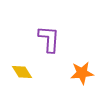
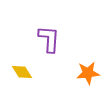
orange star: moved 6 px right
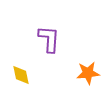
yellow diamond: moved 1 px left, 3 px down; rotated 20 degrees clockwise
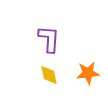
yellow diamond: moved 28 px right
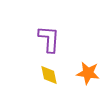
orange star: rotated 15 degrees clockwise
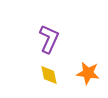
purple L-shape: rotated 20 degrees clockwise
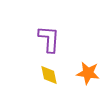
purple L-shape: rotated 20 degrees counterclockwise
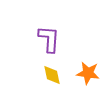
yellow diamond: moved 3 px right
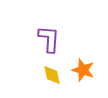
orange star: moved 5 px left, 3 px up; rotated 10 degrees clockwise
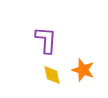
purple L-shape: moved 3 px left, 1 px down
